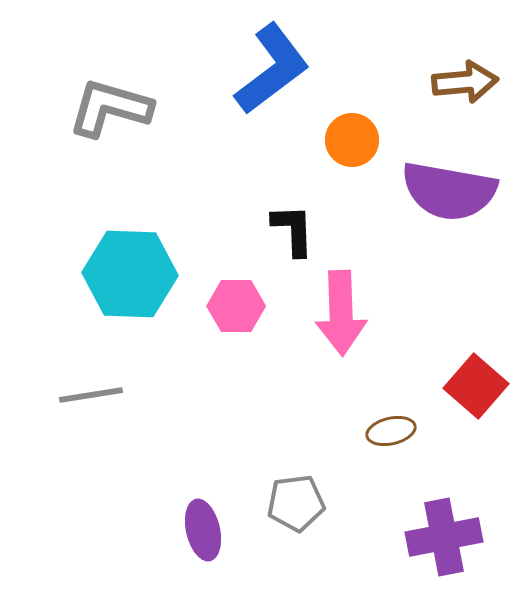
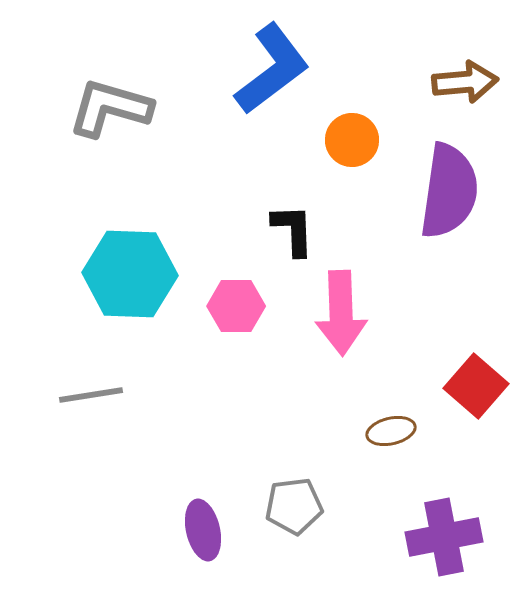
purple semicircle: rotated 92 degrees counterclockwise
gray pentagon: moved 2 px left, 3 px down
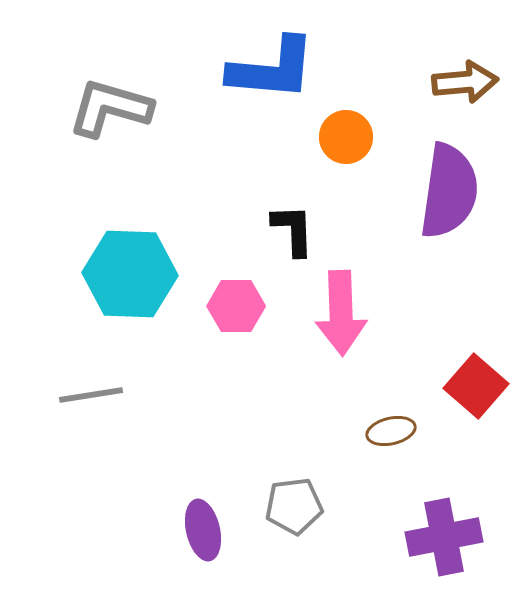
blue L-shape: rotated 42 degrees clockwise
orange circle: moved 6 px left, 3 px up
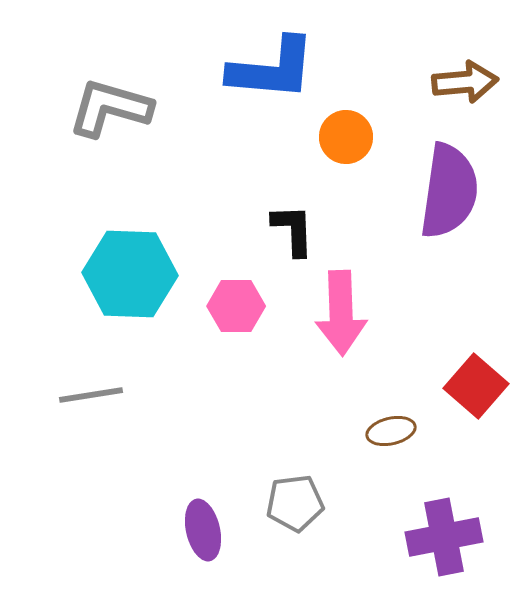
gray pentagon: moved 1 px right, 3 px up
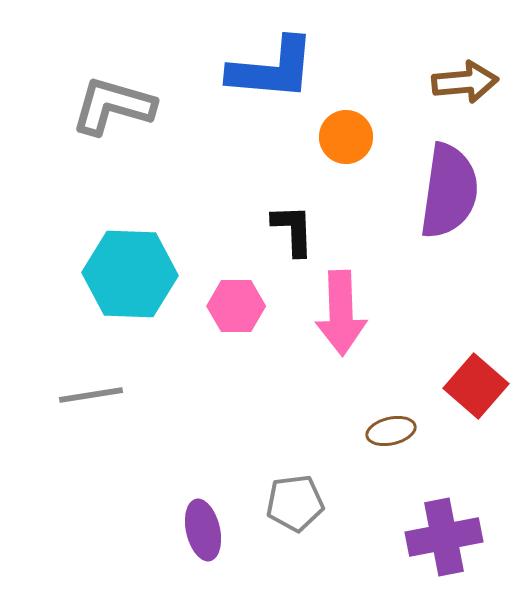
gray L-shape: moved 3 px right, 2 px up
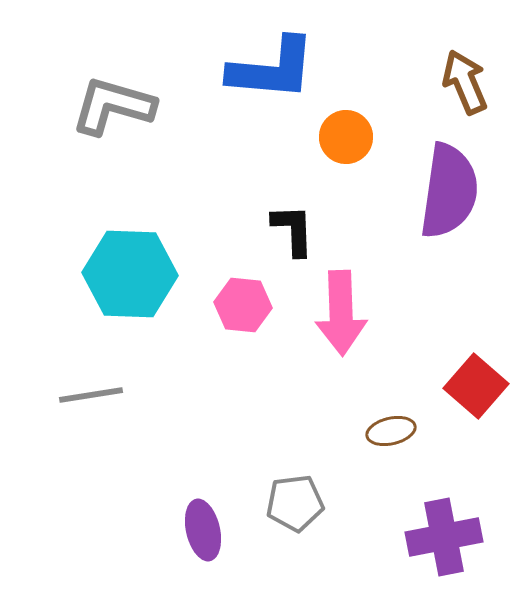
brown arrow: rotated 108 degrees counterclockwise
pink hexagon: moved 7 px right, 1 px up; rotated 6 degrees clockwise
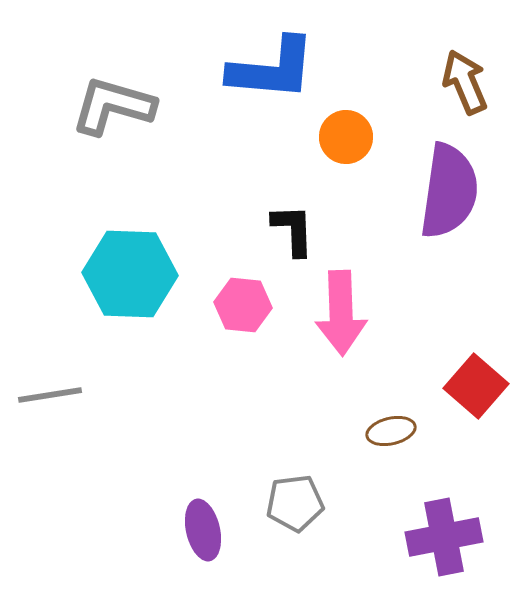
gray line: moved 41 px left
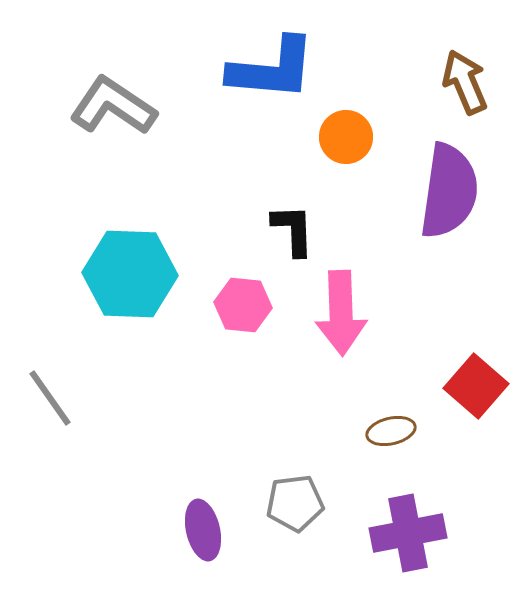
gray L-shape: rotated 18 degrees clockwise
gray line: moved 3 px down; rotated 64 degrees clockwise
purple cross: moved 36 px left, 4 px up
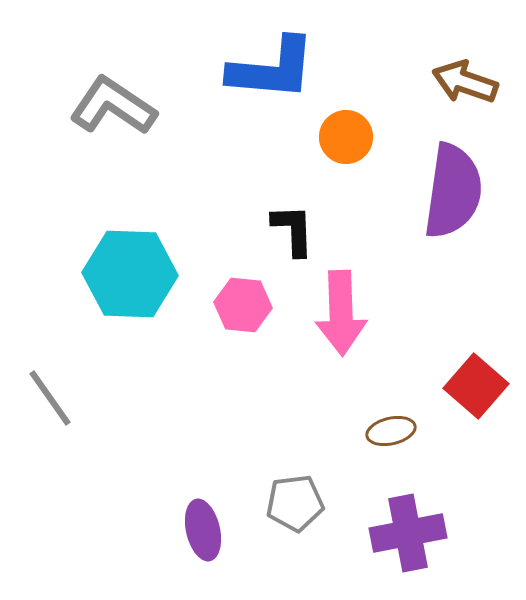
brown arrow: rotated 48 degrees counterclockwise
purple semicircle: moved 4 px right
